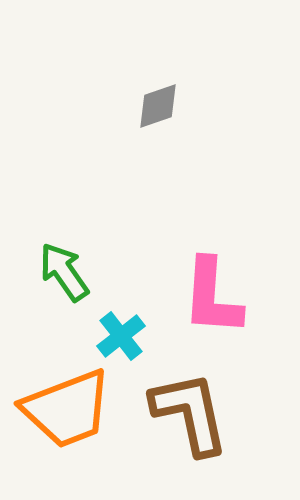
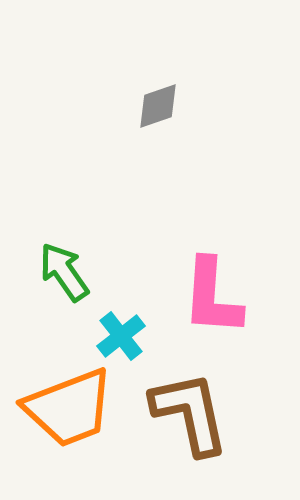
orange trapezoid: moved 2 px right, 1 px up
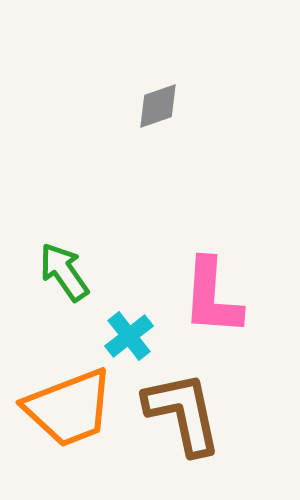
cyan cross: moved 8 px right
brown L-shape: moved 7 px left
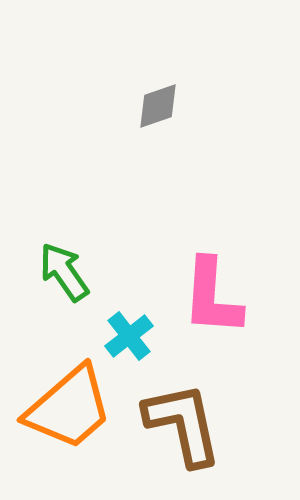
orange trapezoid: rotated 20 degrees counterclockwise
brown L-shape: moved 11 px down
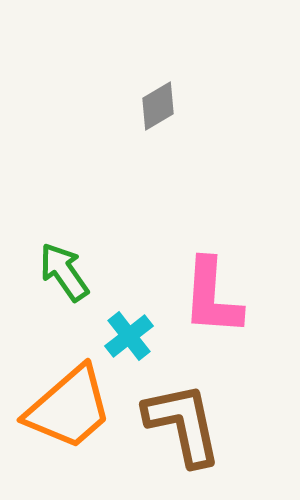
gray diamond: rotated 12 degrees counterclockwise
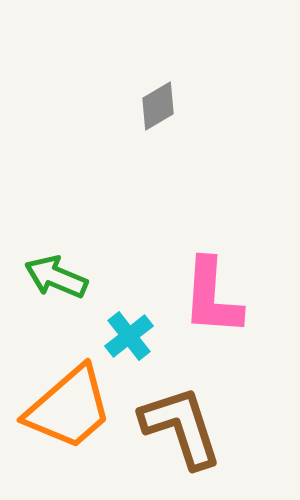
green arrow: moved 8 px left, 5 px down; rotated 32 degrees counterclockwise
brown L-shape: moved 2 px left, 3 px down; rotated 6 degrees counterclockwise
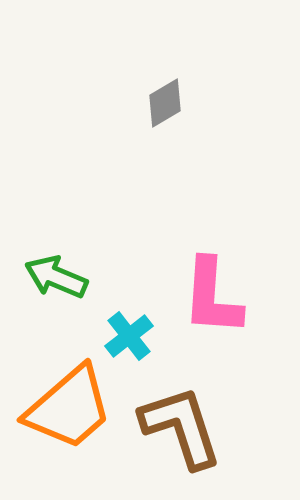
gray diamond: moved 7 px right, 3 px up
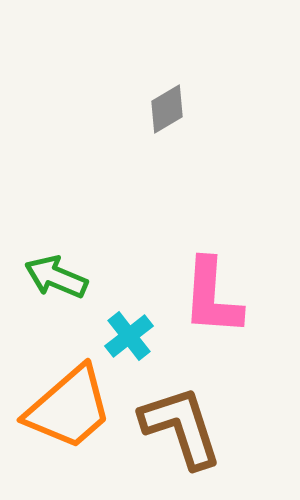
gray diamond: moved 2 px right, 6 px down
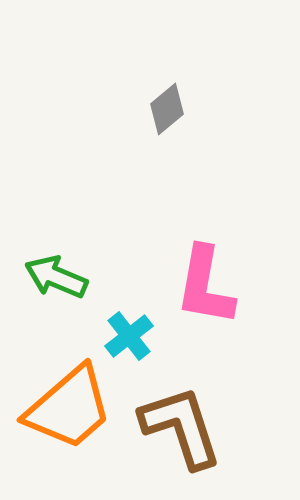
gray diamond: rotated 9 degrees counterclockwise
pink L-shape: moved 7 px left, 11 px up; rotated 6 degrees clockwise
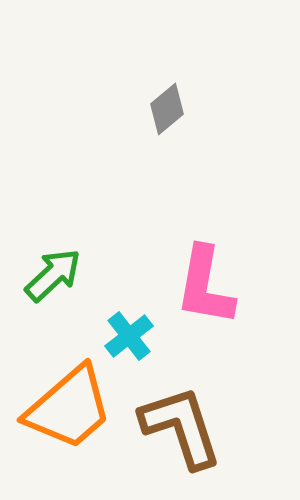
green arrow: moved 3 px left, 2 px up; rotated 114 degrees clockwise
